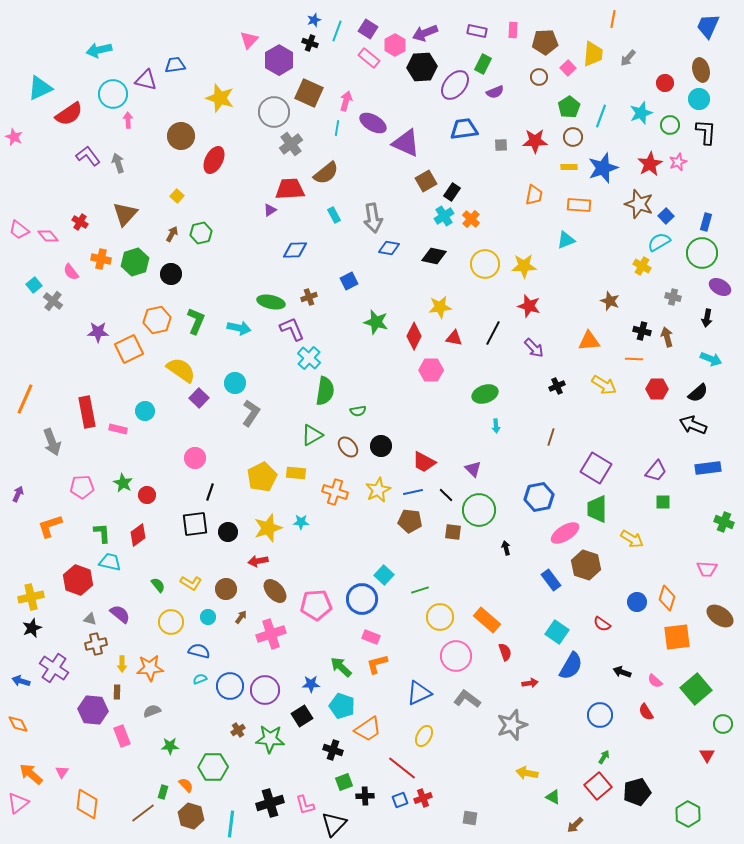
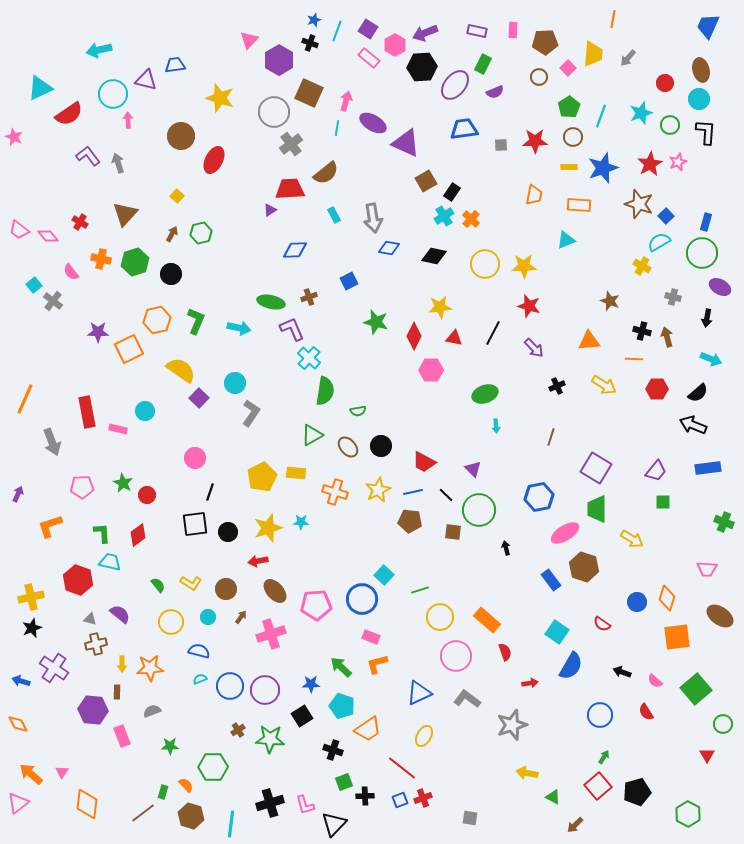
brown hexagon at (586, 565): moved 2 px left, 2 px down
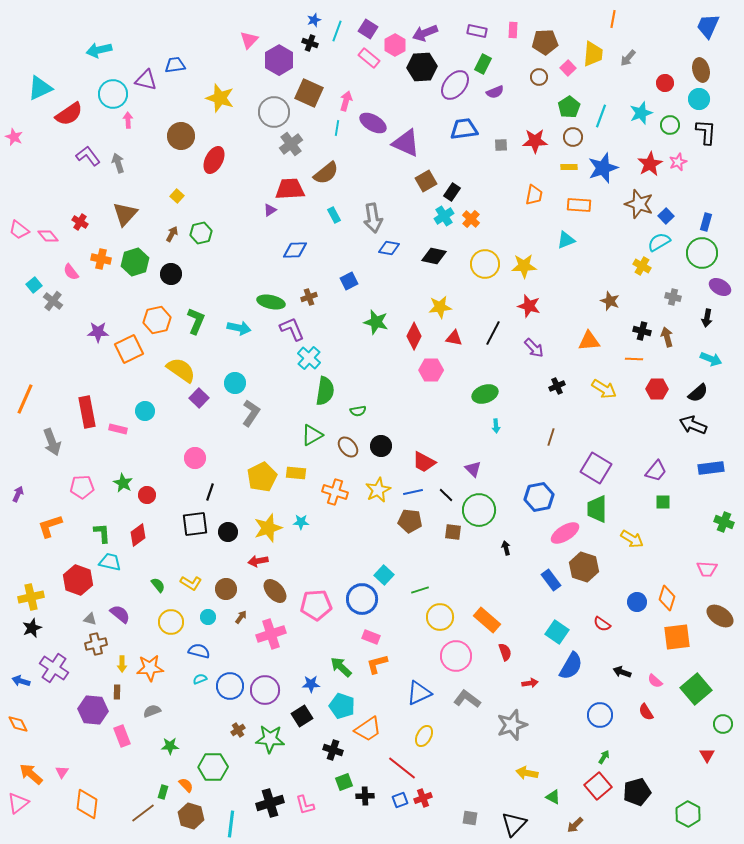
yellow arrow at (604, 385): moved 4 px down
blue rectangle at (708, 468): moved 3 px right
black triangle at (334, 824): moved 180 px right
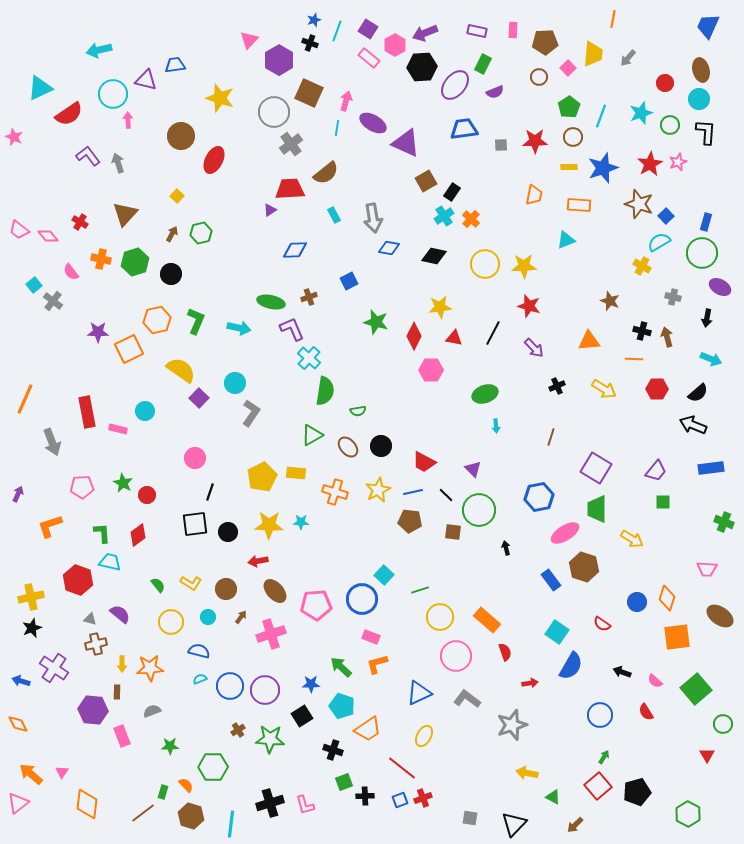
yellow star at (268, 528): moved 1 px right, 3 px up; rotated 20 degrees clockwise
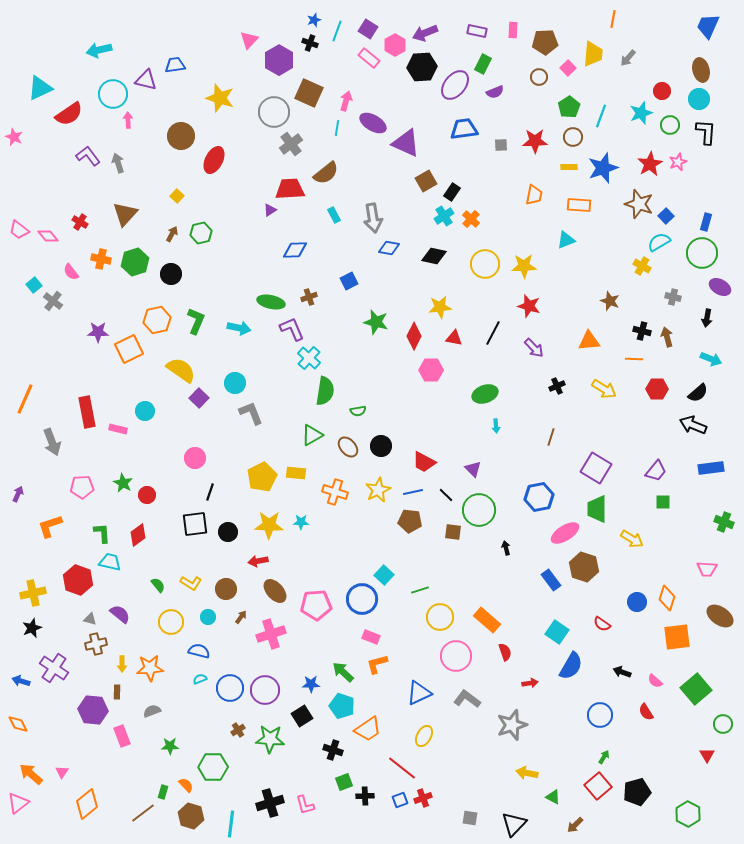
red circle at (665, 83): moved 3 px left, 8 px down
gray L-shape at (251, 413): rotated 56 degrees counterclockwise
yellow cross at (31, 597): moved 2 px right, 4 px up
green arrow at (341, 667): moved 2 px right, 5 px down
blue circle at (230, 686): moved 2 px down
orange diamond at (87, 804): rotated 44 degrees clockwise
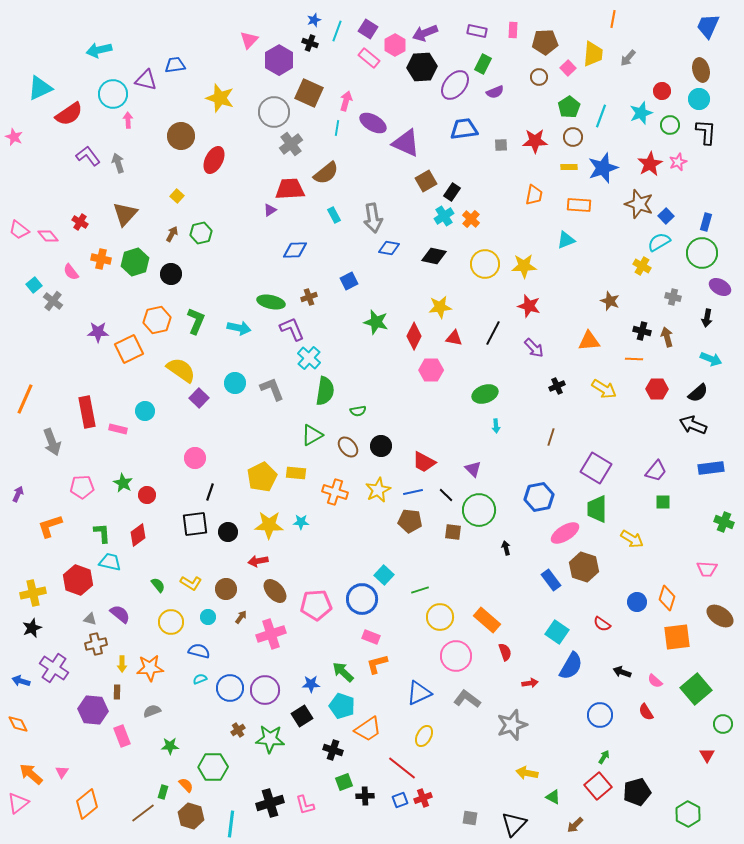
gray L-shape at (251, 413): moved 21 px right, 24 px up
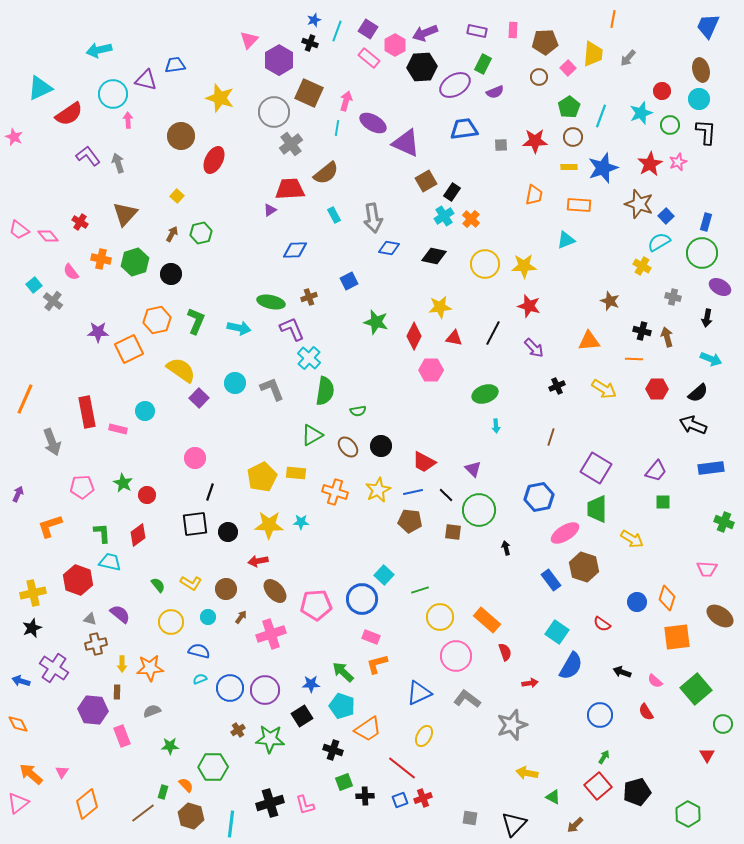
purple ellipse at (455, 85): rotated 20 degrees clockwise
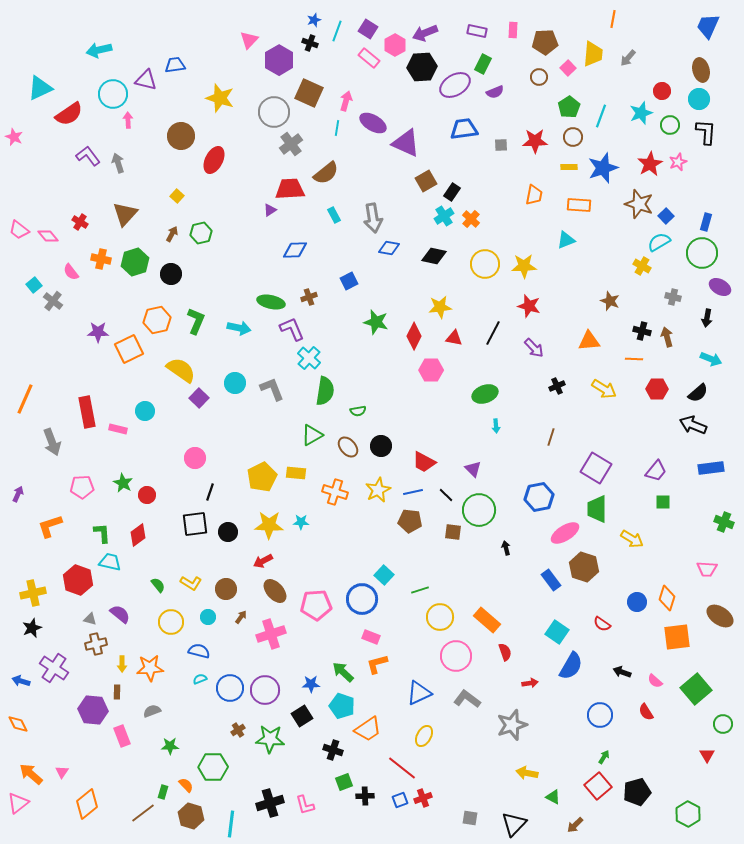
red arrow at (258, 561): moved 5 px right; rotated 18 degrees counterclockwise
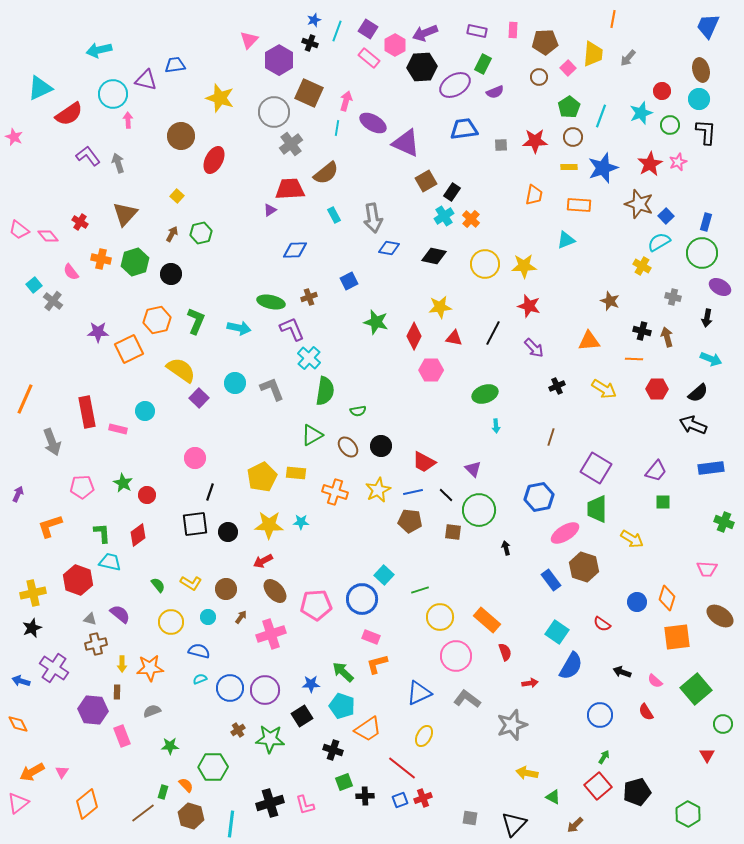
orange arrow at (31, 774): moved 1 px right, 2 px up; rotated 70 degrees counterclockwise
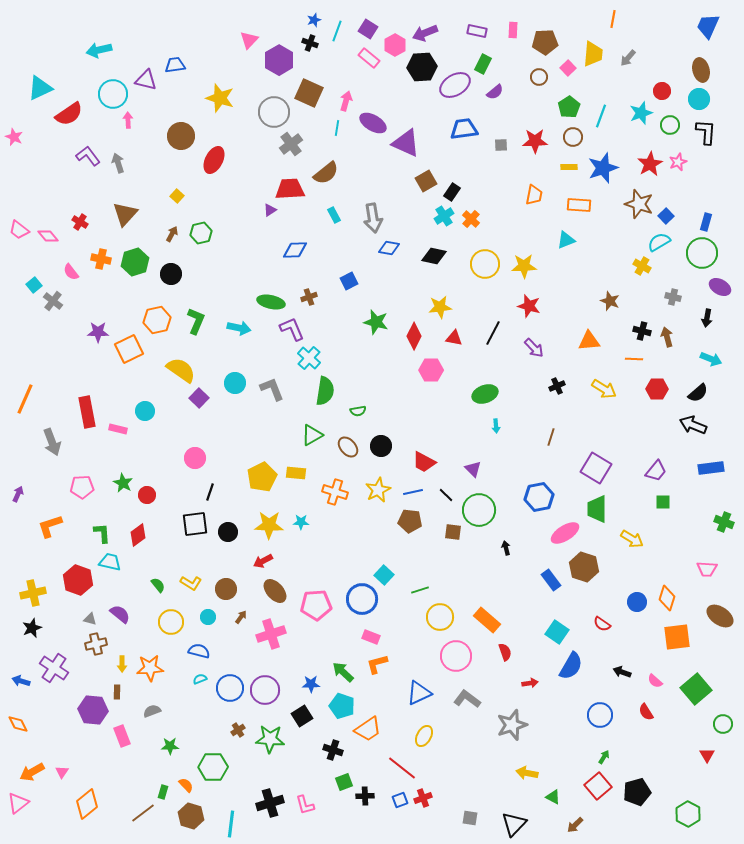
purple semicircle at (495, 92): rotated 18 degrees counterclockwise
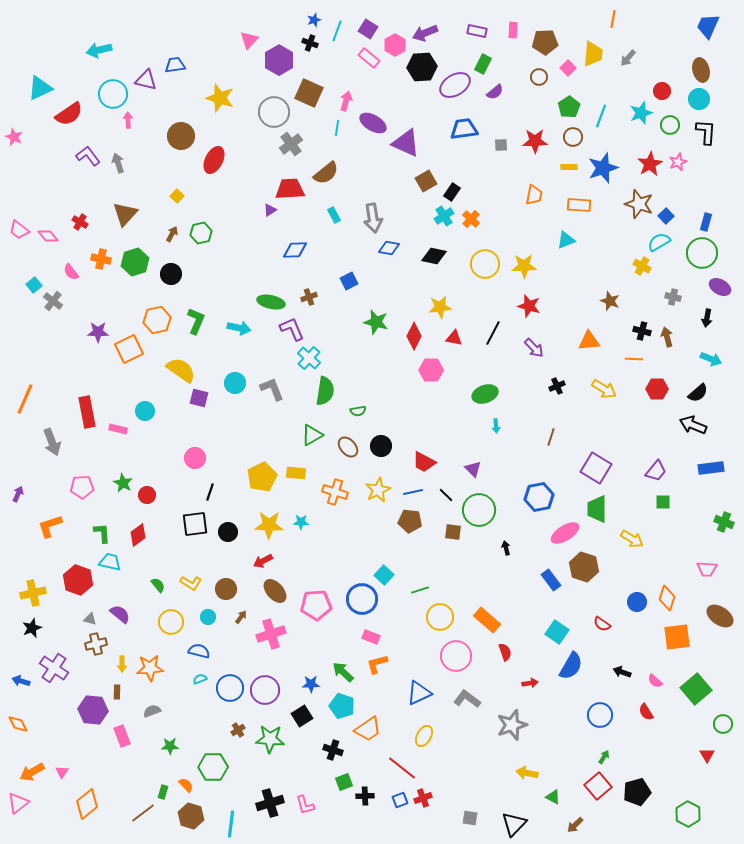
purple square at (199, 398): rotated 30 degrees counterclockwise
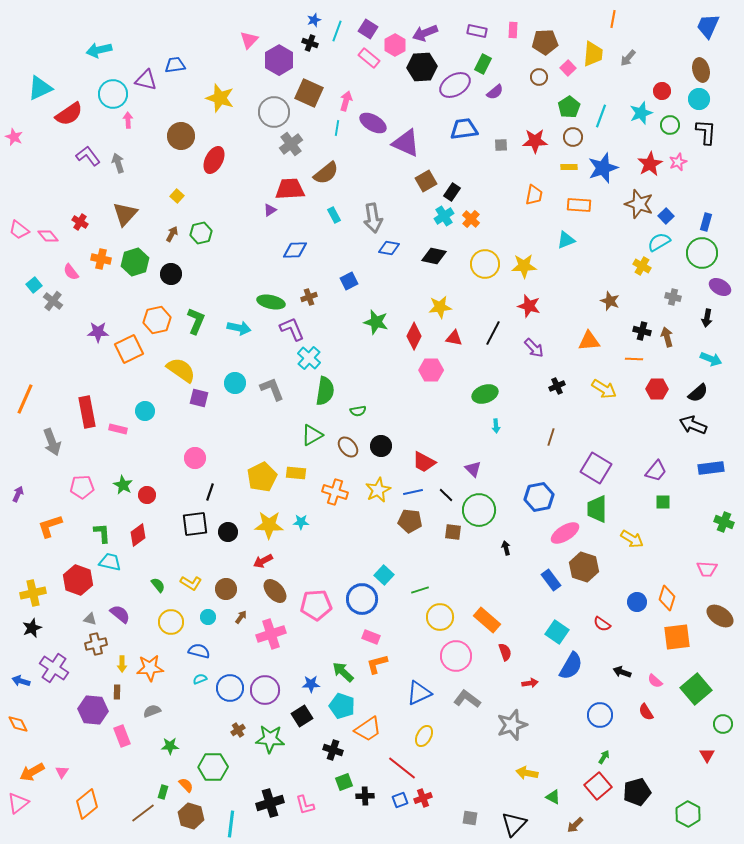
green star at (123, 483): moved 2 px down
